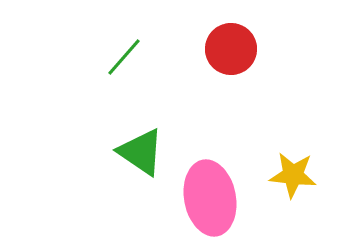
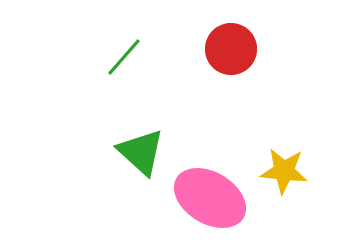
green triangle: rotated 8 degrees clockwise
yellow star: moved 9 px left, 4 px up
pink ellipse: rotated 48 degrees counterclockwise
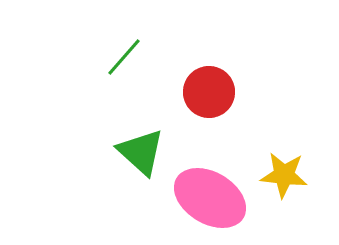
red circle: moved 22 px left, 43 px down
yellow star: moved 4 px down
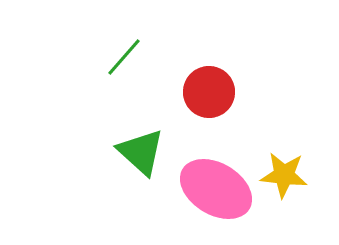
pink ellipse: moved 6 px right, 9 px up
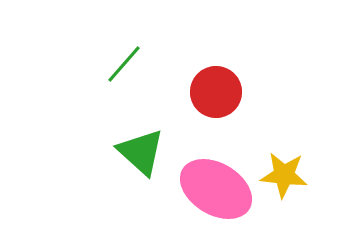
green line: moved 7 px down
red circle: moved 7 px right
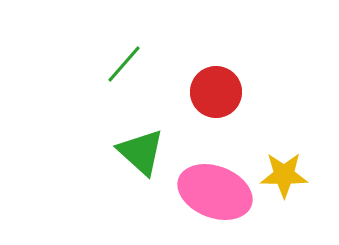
yellow star: rotated 6 degrees counterclockwise
pink ellipse: moved 1 px left, 3 px down; rotated 10 degrees counterclockwise
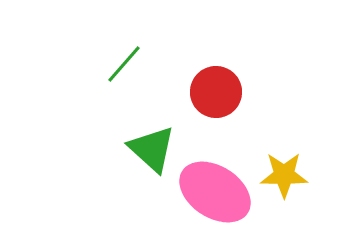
green triangle: moved 11 px right, 3 px up
pink ellipse: rotated 12 degrees clockwise
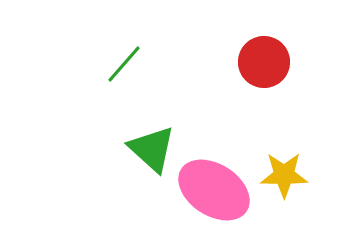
red circle: moved 48 px right, 30 px up
pink ellipse: moved 1 px left, 2 px up
